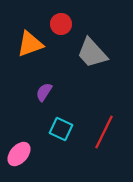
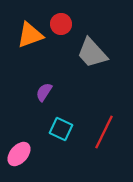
orange triangle: moved 9 px up
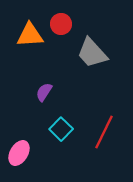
orange triangle: rotated 16 degrees clockwise
cyan square: rotated 20 degrees clockwise
pink ellipse: moved 1 px up; rotated 10 degrees counterclockwise
